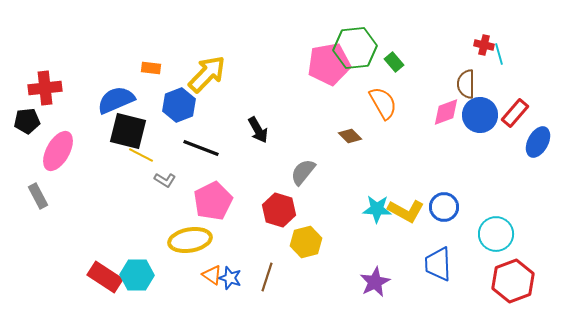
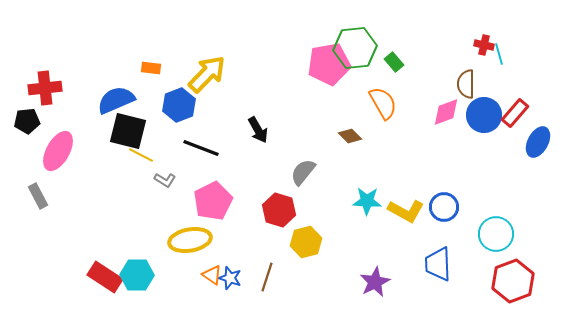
blue circle at (480, 115): moved 4 px right
cyan star at (377, 209): moved 10 px left, 8 px up
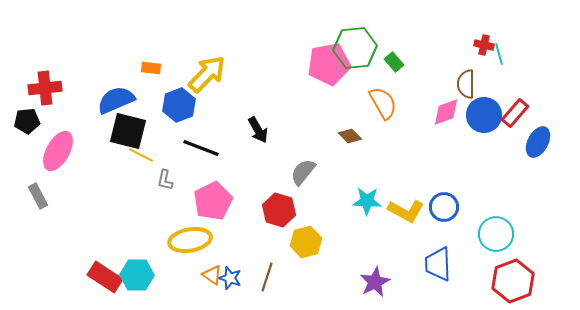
gray L-shape at (165, 180): rotated 70 degrees clockwise
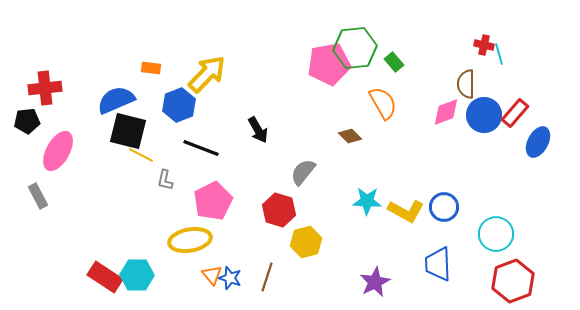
orange triangle at (212, 275): rotated 15 degrees clockwise
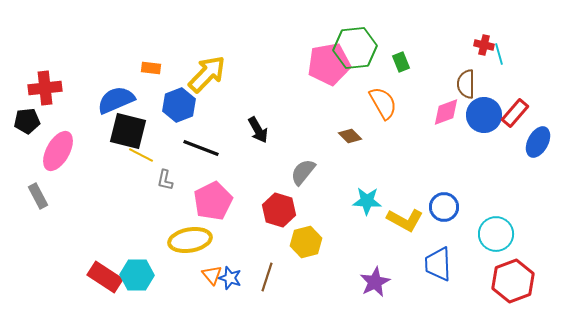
green rectangle at (394, 62): moved 7 px right; rotated 18 degrees clockwise
yellow L-shape at (406, 211): moved 1 px left, 9 px down
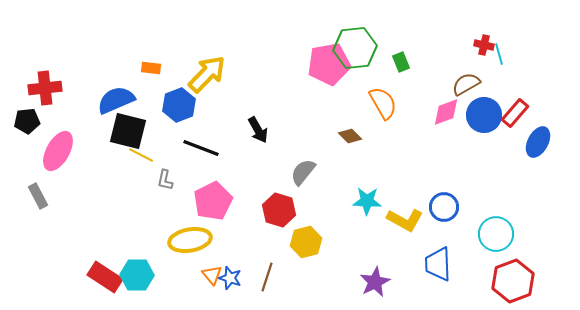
brown semicircle at (466, 84): rotated 60 degrees clockwise
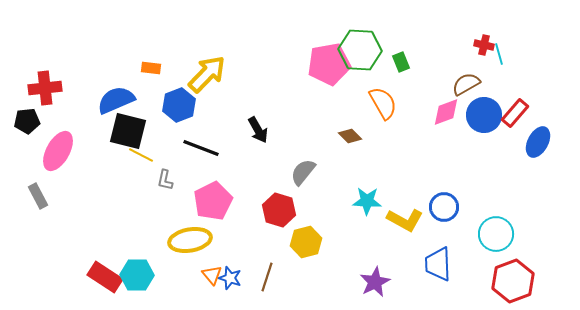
green hexagon at (355, 48): moved 5 px right, 2 px down; rotated 9 degrees clockwise
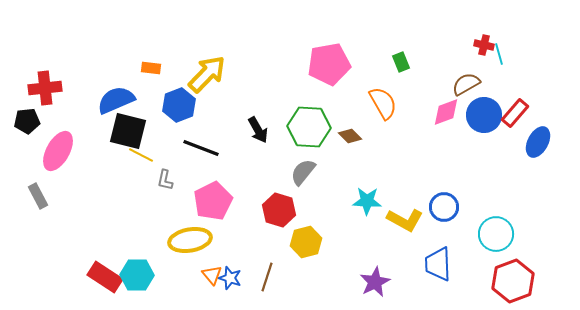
green hexagon at (360, 50): moved 51 px left, 77 px down
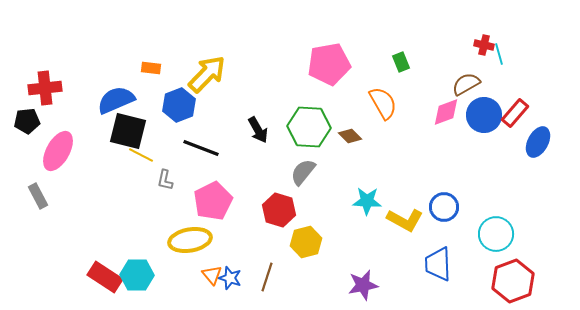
purple star at (375, 282): moved 12 px left, 3 px down; rotated 16 degrees clockwise
